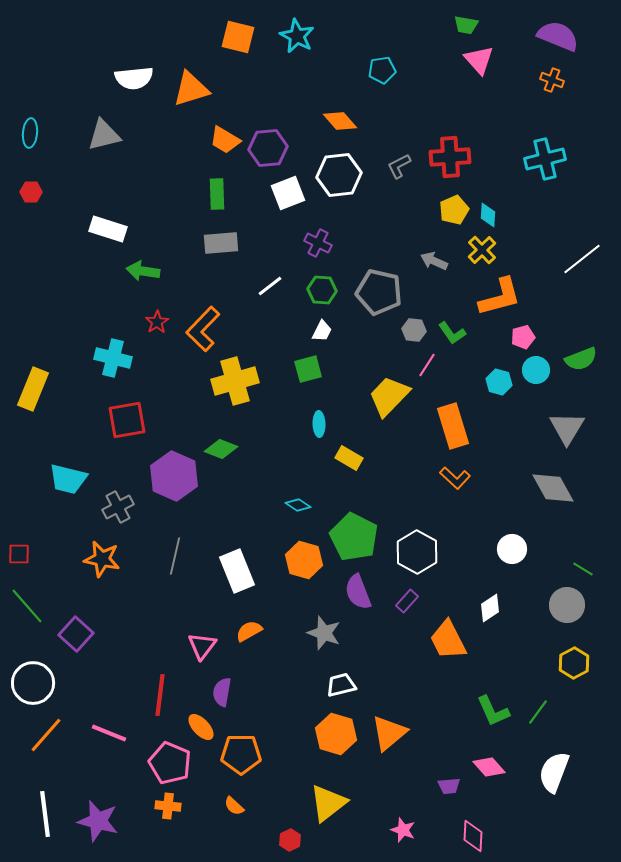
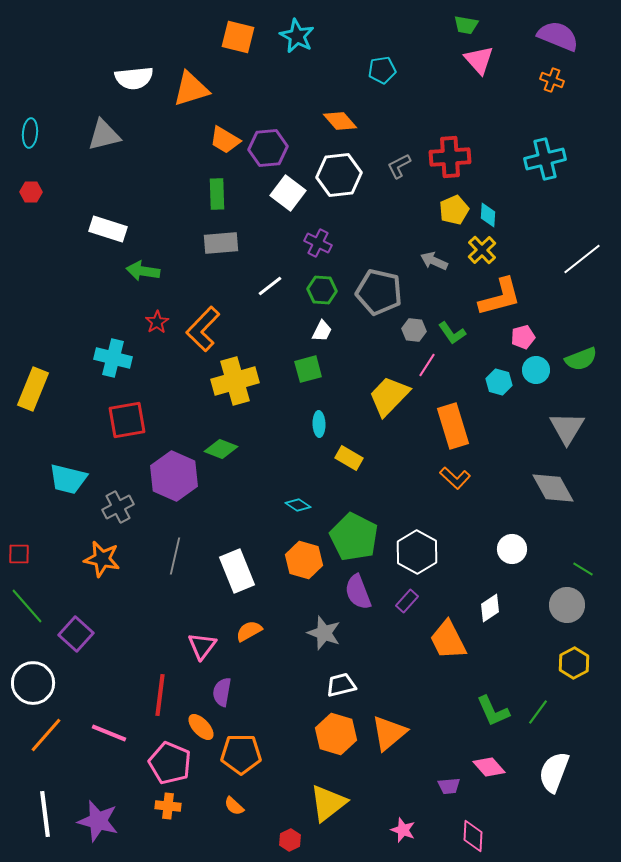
white square at (288, 193): rotated 32 degrees counterclockwise
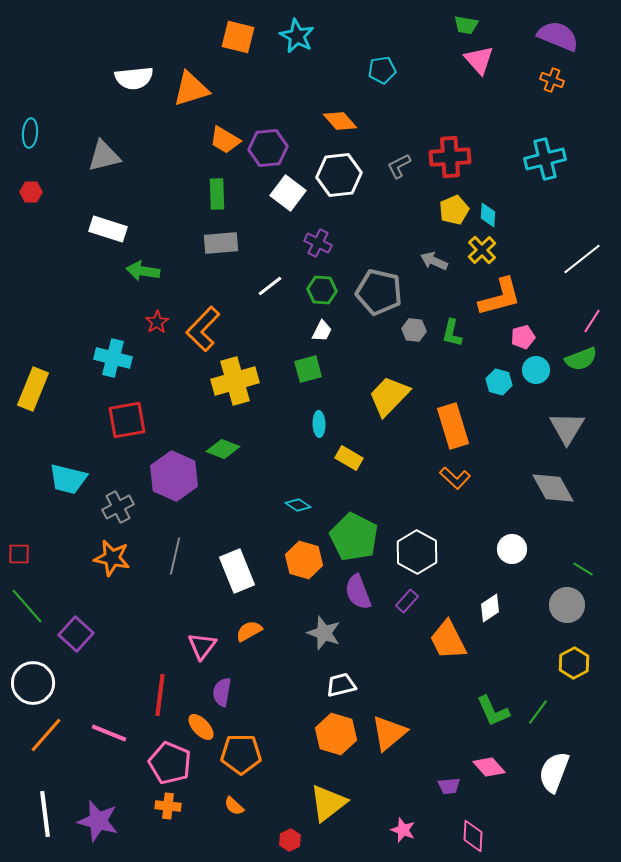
gray triangle at (104, 135): moved 21 px down
green L-shape at (452, 333): rotated 48 degrees clockwise
pink line at (427, 365): moved 165 px right, 44 px up
green diamond at (221, 449): moved 2 px right
orange star at (102, 559): moved 10 px right, 1 px up
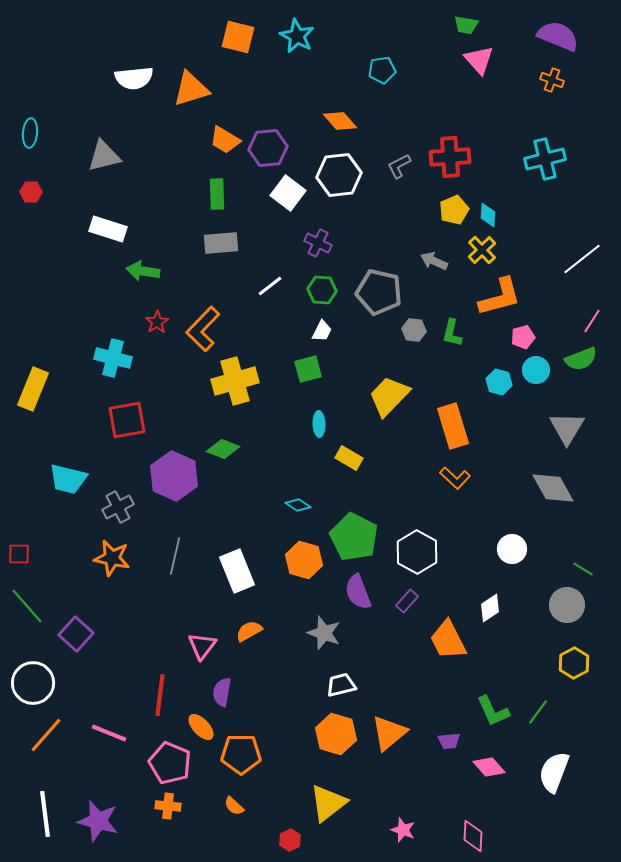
purple trapezoid at (449, 786): moved 45 px up
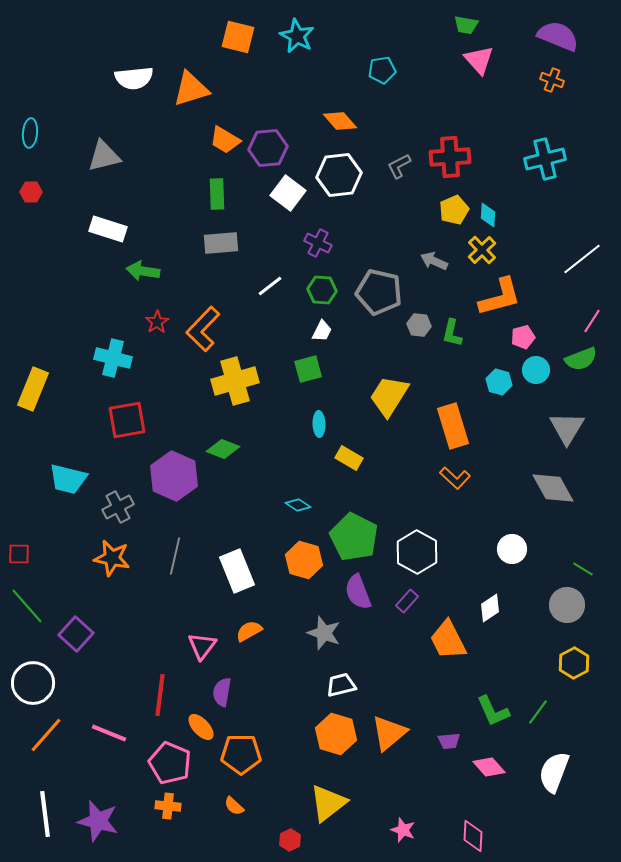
gray hexagon at (414, 330): moved 5 px right, 5 px up
yellow trapezoid at (389, 396): rotated 12 degrees counterclockwise
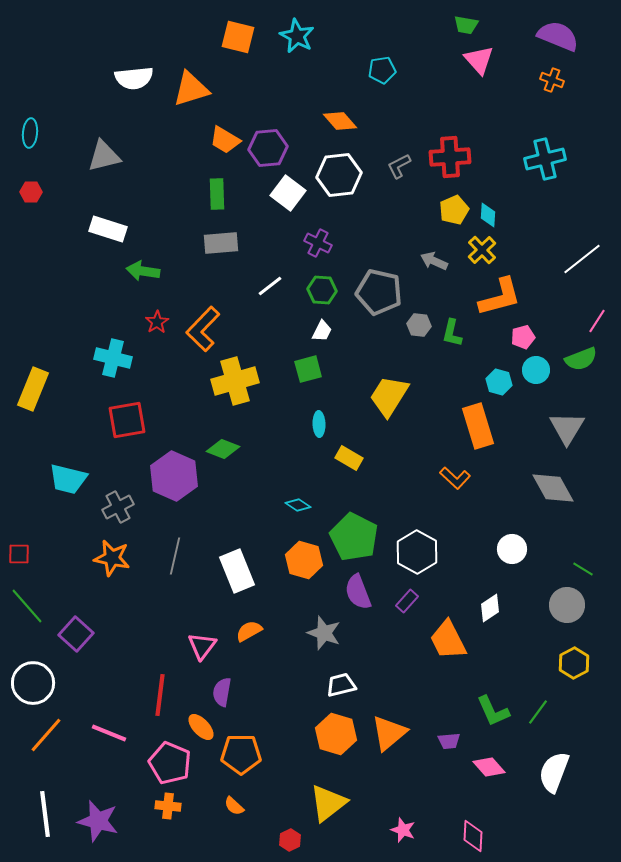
pink line at (592, 321): moved 5 px right
orange rectangle at (453, 426): moved 25 px right
